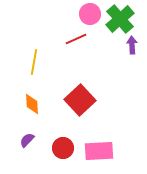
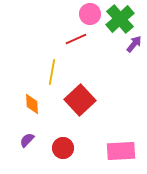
purple arrow: moved 2 px right, 1 px up; rotated 42 degrees clockwise
yellow line: moved 18 px right, 10 px down
pink rectangle: moved 22 px right
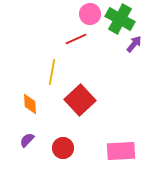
green cross: rotated 20 degrees counterclockwise
orange diamond: moved 2 px left
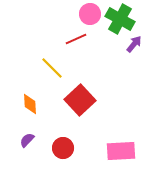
yellow line: moved 4 px up; rotated 55 degrees counterclockwise
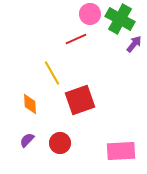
yellow line: moved 5 px down; rotated 15 degrees clockwise
red square: rotated 24 degrees clockwise
red circle: moved 3 px left, 5 px up
